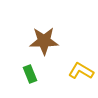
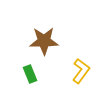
yellow L-shape: rotated 95 degrees clockwise
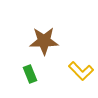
yellow L-shape: rotated 100 degrees clockwise
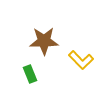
yellow L-shape: moved 11 px up
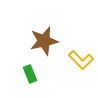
brown star: rotated 12 degrees counterclockwise
